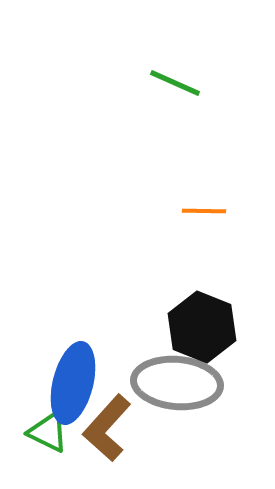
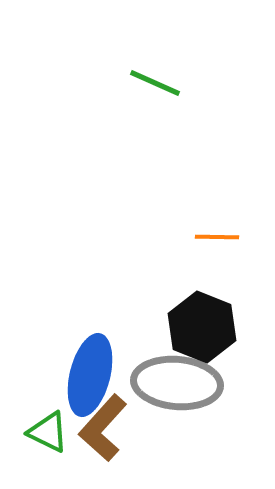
green line: moved 20 px left
orange line: moved 13 px right, 26 px down
blue ellipse: moved 17 px right, 8 px up
brown L-shape: moved 4 px left
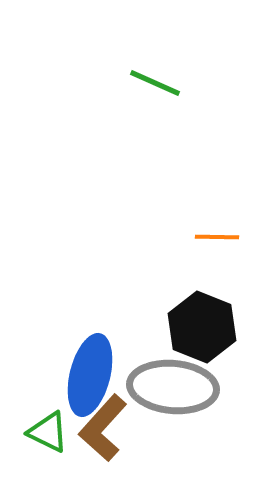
gray ellipse: moved 4 px left, 4 px down
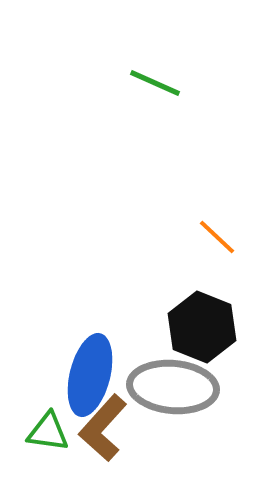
orange line: rotated 42 degrees clockwise
green triangle: rotated 18 degrees counterclockwise
